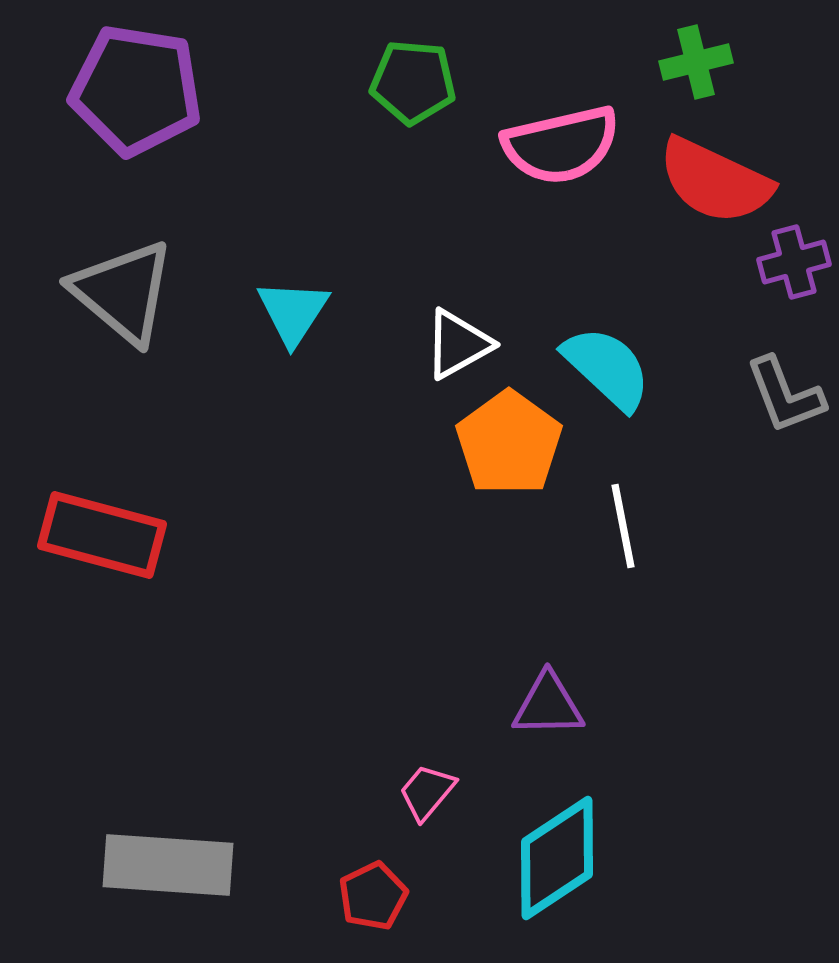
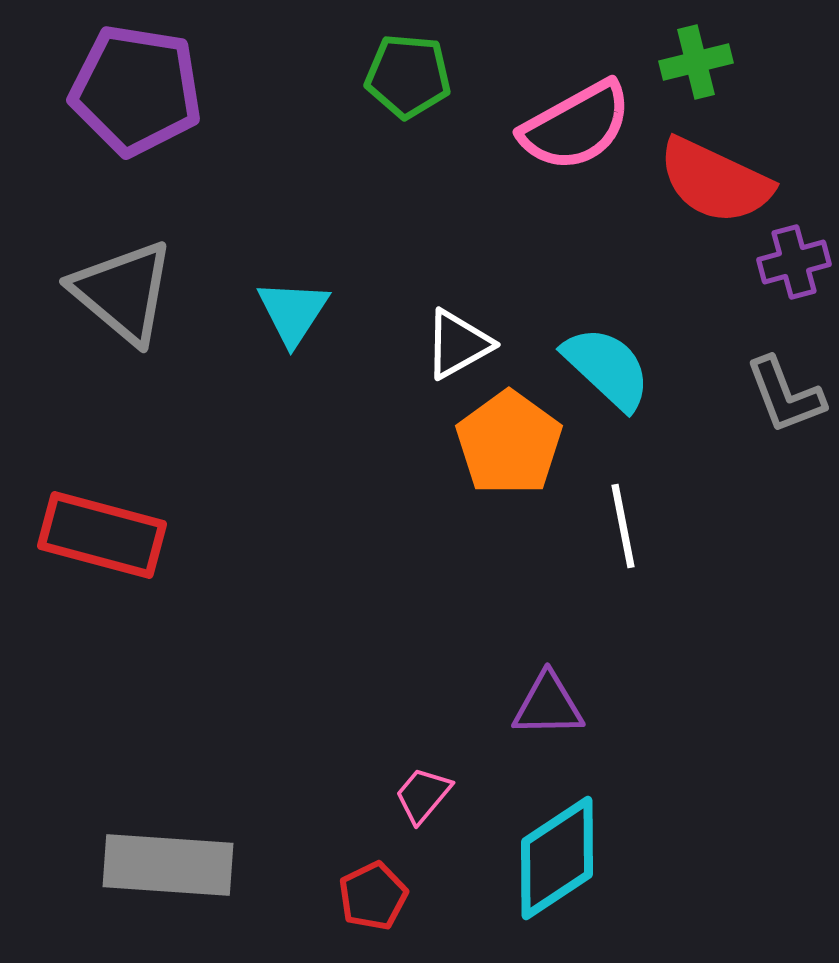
green pentagon: moved 5 px left, 6 px up
pink semicircle: moved 15 px right, 19 px up; rotated 16 degrees counterclockwise
pink trapezoid: moved 4 px left, 3 px down
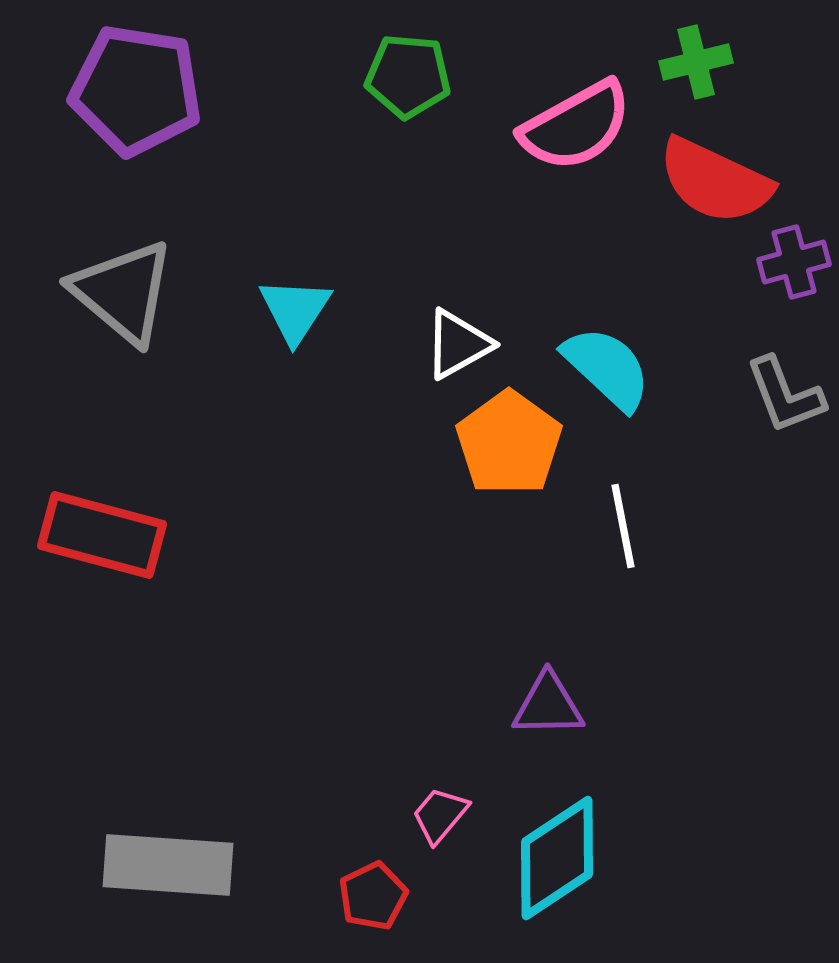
cyan triangle: moved 2 px right, 2 px up
pink trapezoid: moved 17 px right, 20 px down
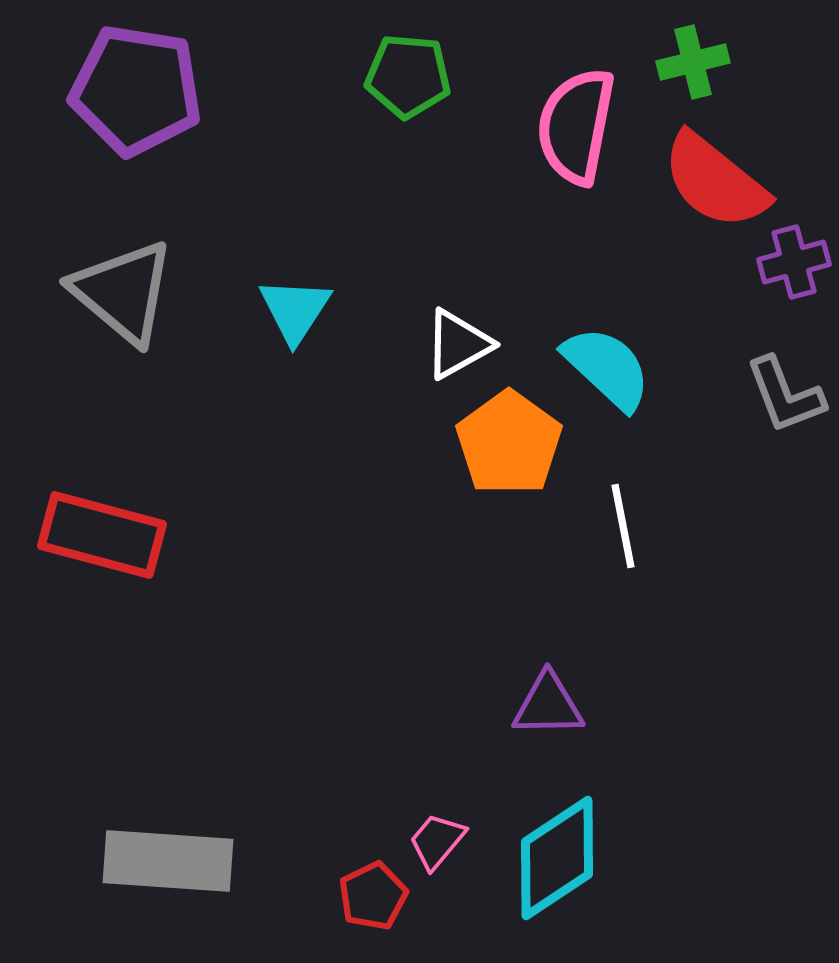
green cross: moved 3 px left
pink semicircle: rotated 130 degrees clockwise
red semicircle: rotated 14 degrees clockwise
pink trapezoid: moved 3 px left, 26 px down
gray rectangle: moved 4 px up
